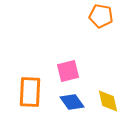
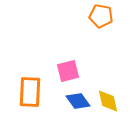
blue diamond: moved 6 px right, 1 px up
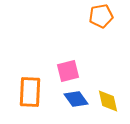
orange pentagon: rotated 20 degrees counterclockwise
blue diamond: moved 2 px left, 2 px up
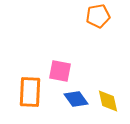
orange pentagon: moved 3 px left
pink square: moved 8 px left; rotated 25 degrees clockwise
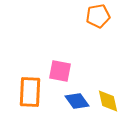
blue diamond: moved 1 px right, 2 px down
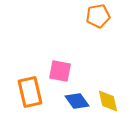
orange rectangle: rotated 16 degrees counterclockwise
